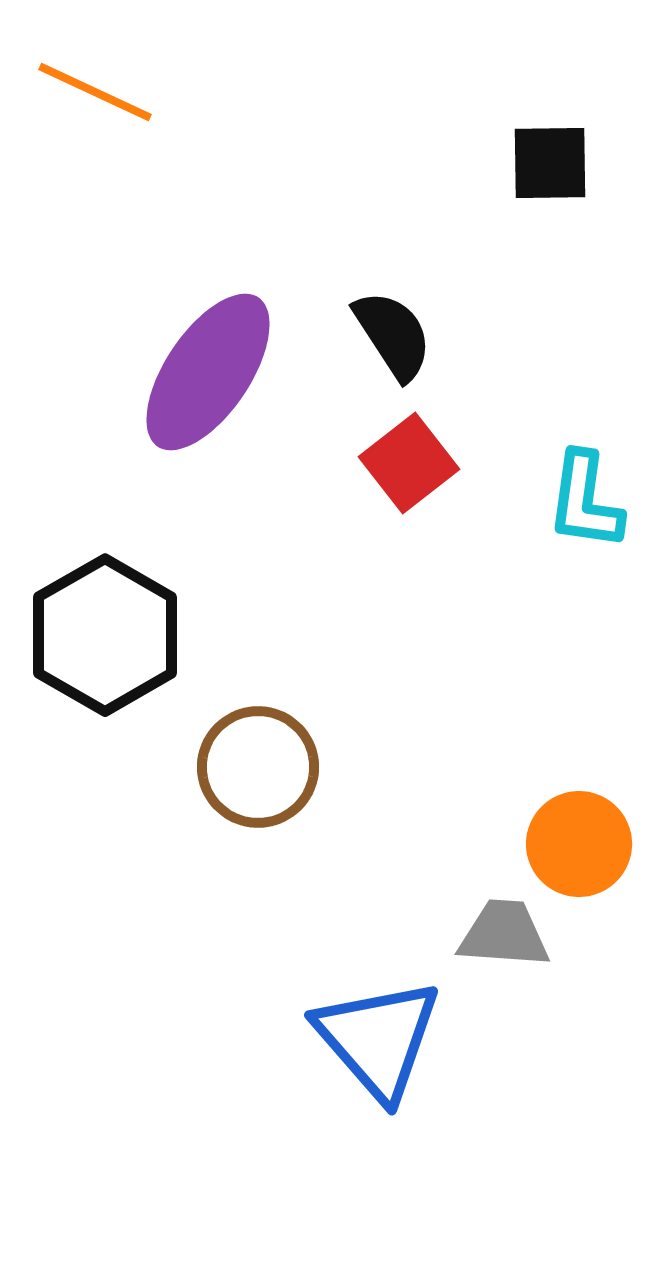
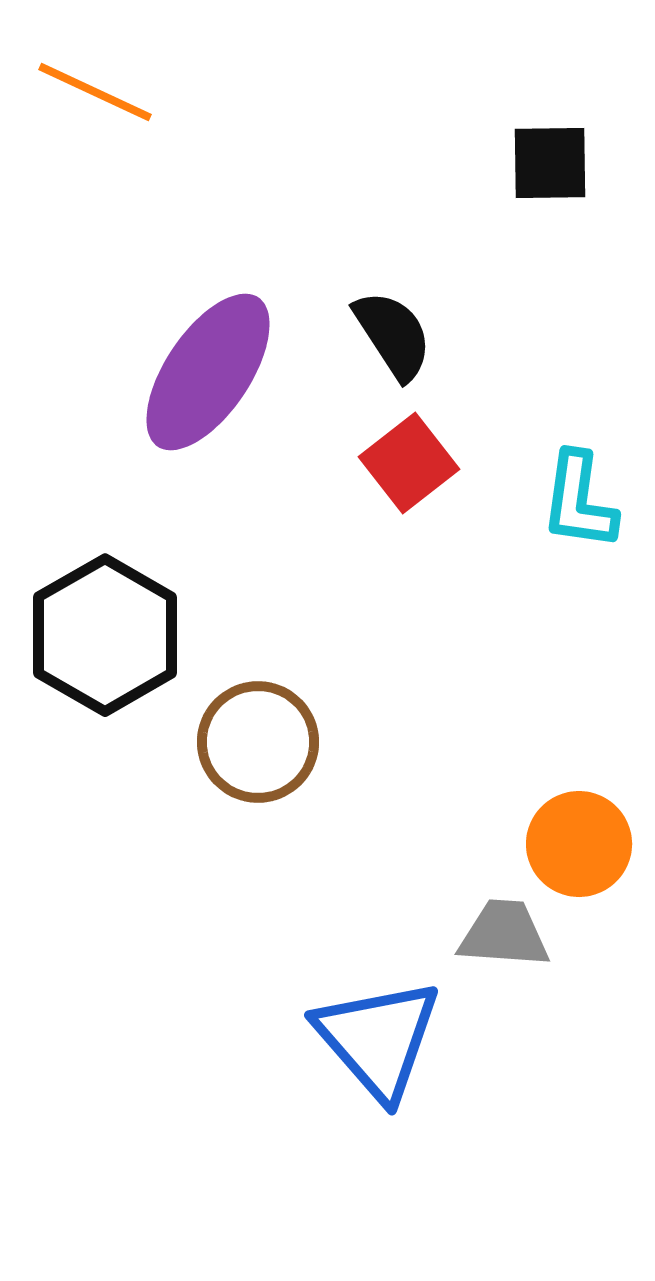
cyan L-shape: moved 6 px left
brown circle: moved 25 px up
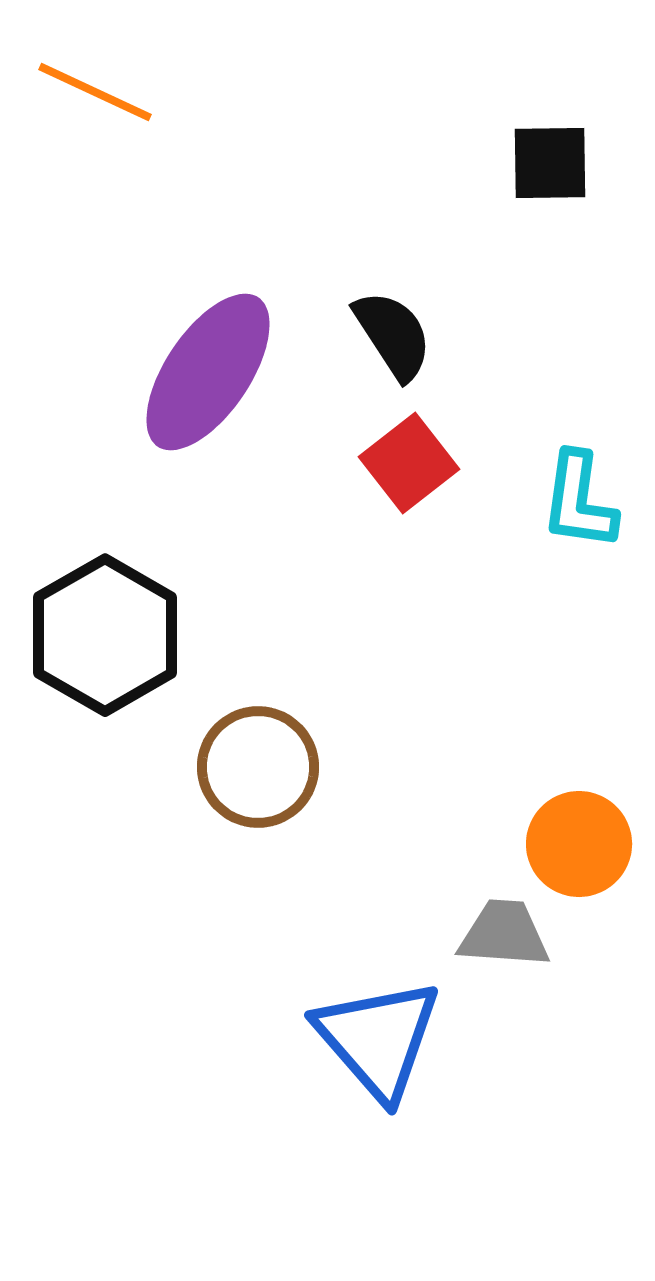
brown circle: moved 25 px down
